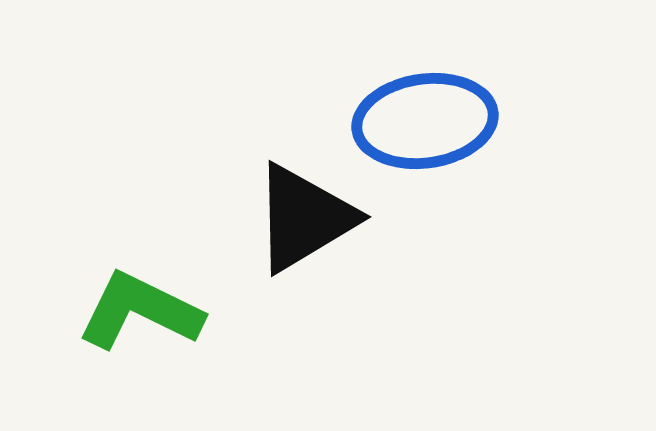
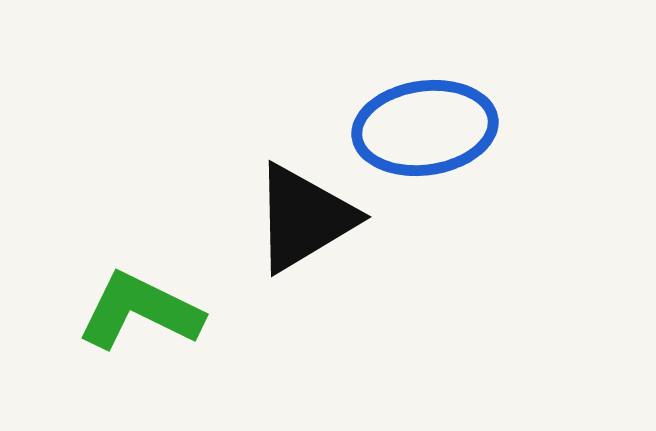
blue ellipse: moved 7 px down
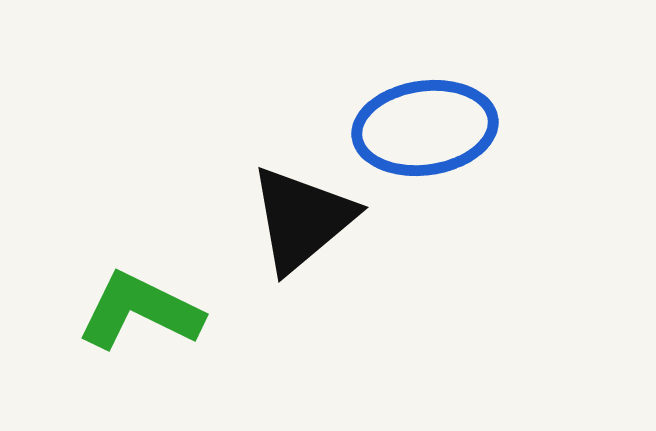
black triangle: moved 2 px left, 1 px down; rotated 9 degrees counterclockwise
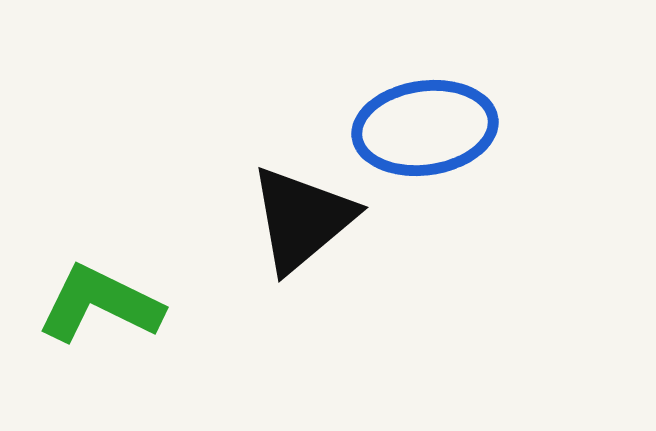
green L-shape: moved 40 px left, 7 px up
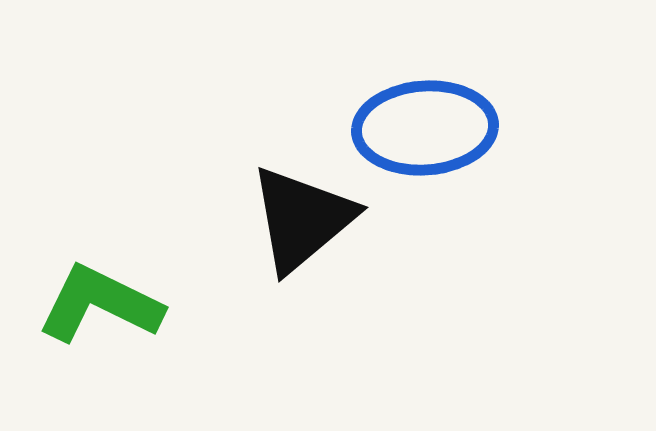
blue ellipse: rotated 4 degrees clockwise
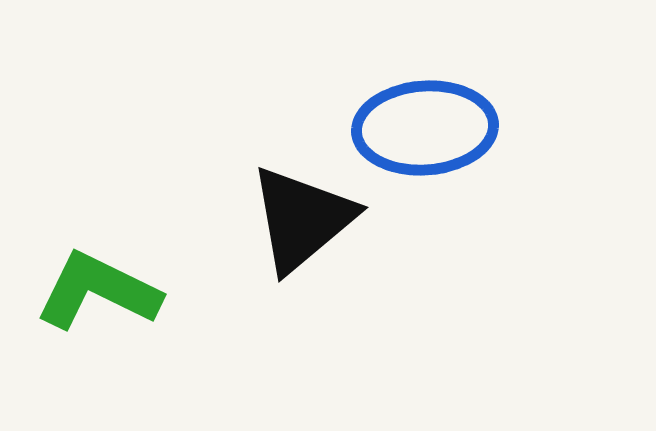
green L-shape: moved 2 px left, 13 px up
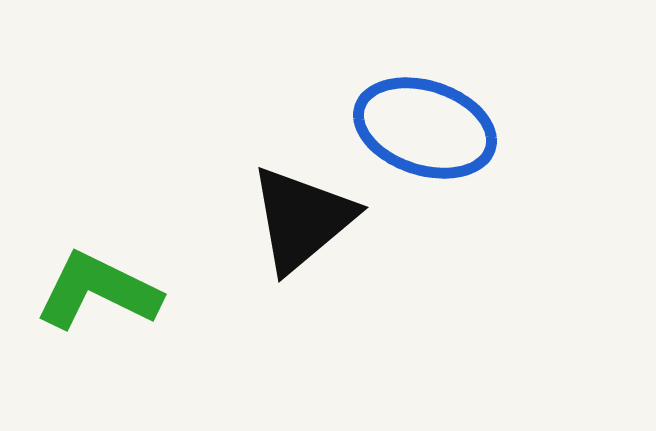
blue ellipse: rotated 22 degrees clockwise
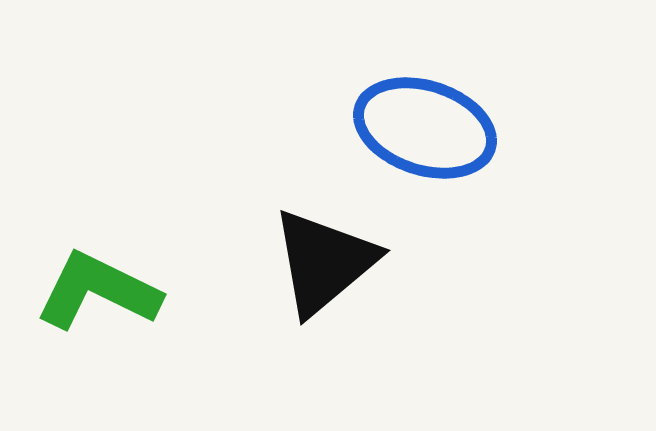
black triangle: moved 22 px right, 43 px down
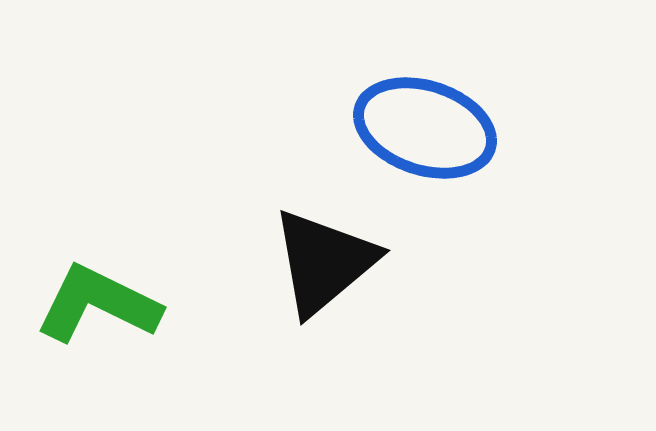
green L-shape: moved 13 px down
